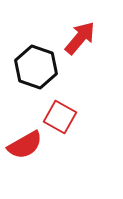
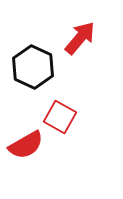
black hexagon: moved 3 px left; rotated 6 degrees clockwise
red semicircle: moved 1 px right
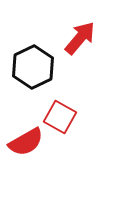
black hexagon: rotated 9 degrees clockwise
red semicircle: moved 3 px up
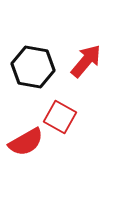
red arrow: moved 6 px right, 23 px down
black hexagon: rotated 24 degrees counterclockwise
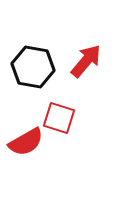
red square: moved 1 px left, 1 px down; rotated 12 degrees counterclockwise
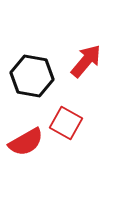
black hexagon: moved 1 px left, 9 px down
red square: moved 7 px right, 5 px down; rotated 12 degrees clockwise
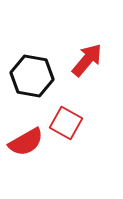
red arrow: moved 1 px right, 1 px up
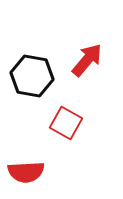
red semicircle: moved 30 px down; rotated 27 degrees clockwise
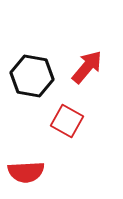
red arrow: moved 7 px down
red square: moved 1 px right, 2 px up
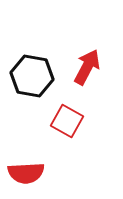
red arrow: rotated 12 degrees counterclockwise
red semicircle: moved 1 px down
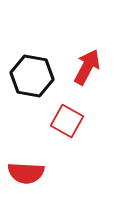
red semicircle: rotated 6 degrees clockwise
